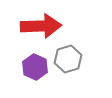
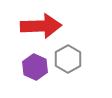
gray hexagon: rotated 12 degrees counterclockwise
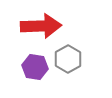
purple hexagon: rotated 15 degrees counterclockwise
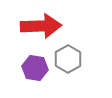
purple hexagon: moved 1 px down
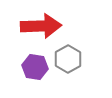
purple hexagon: moved 1 px up
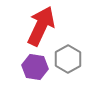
red arrow: rotated 63 degrees counterclockwise
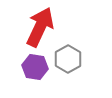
red arrow: moved 1 px left, 1 px down
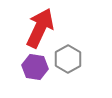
red arrow: moved 1 px down
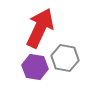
gray hexagon: moved 3 px left, 1 px up; rotated 20 degrees counterclockwise
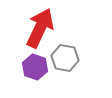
purple hexagon: rotated 10 degrees clockwise
